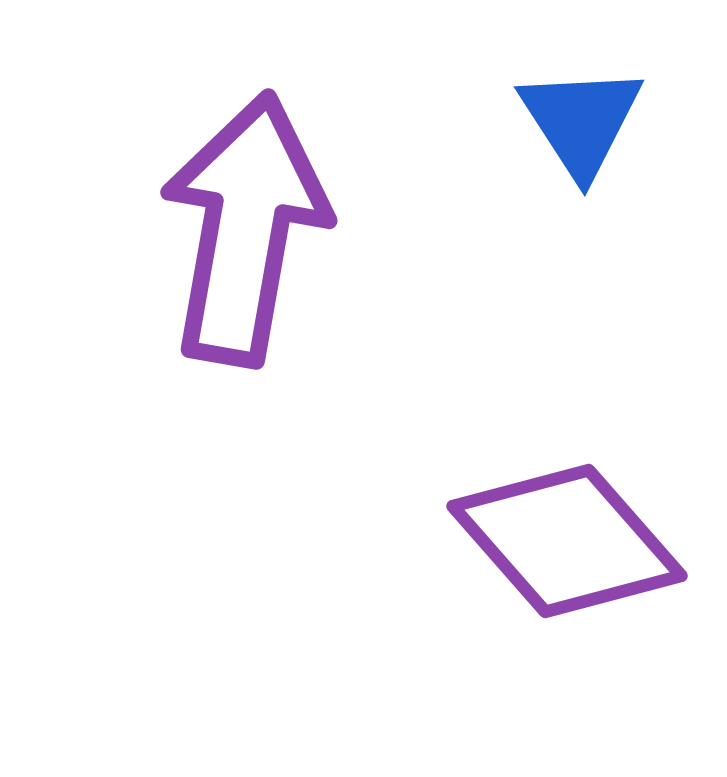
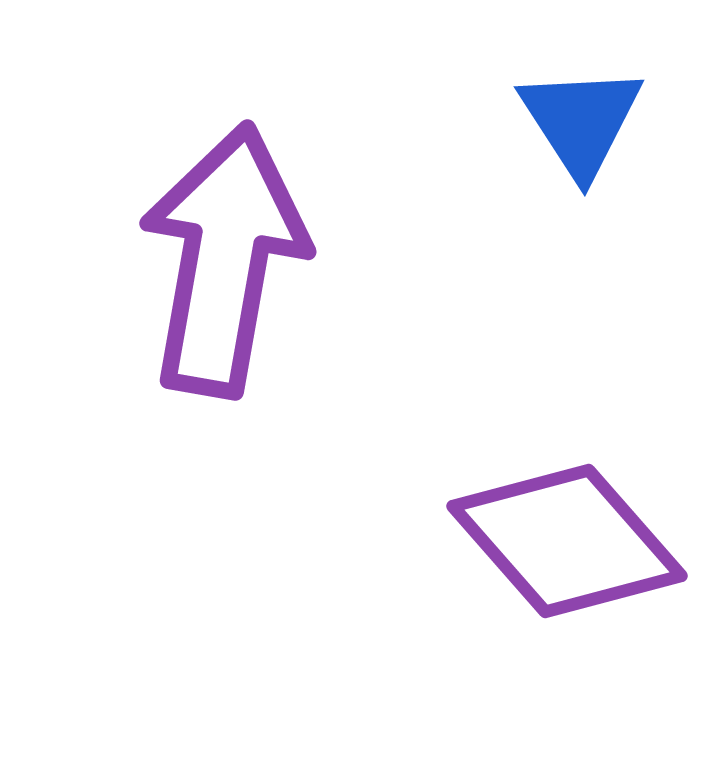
purple arrow: moved 21 px left, 31 px down
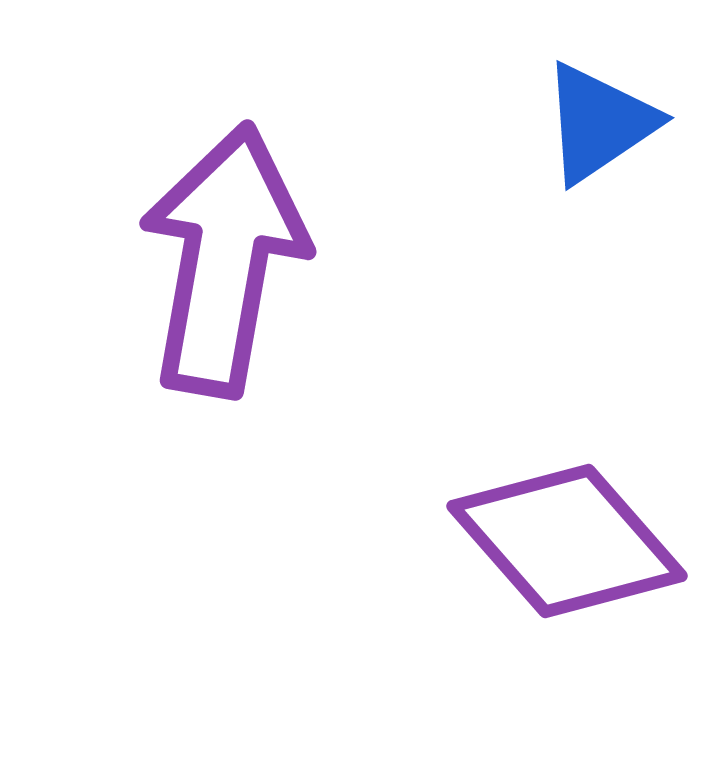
blue triangle: moved 18 px right, 2 px down; rotated 29 degrees clockwise
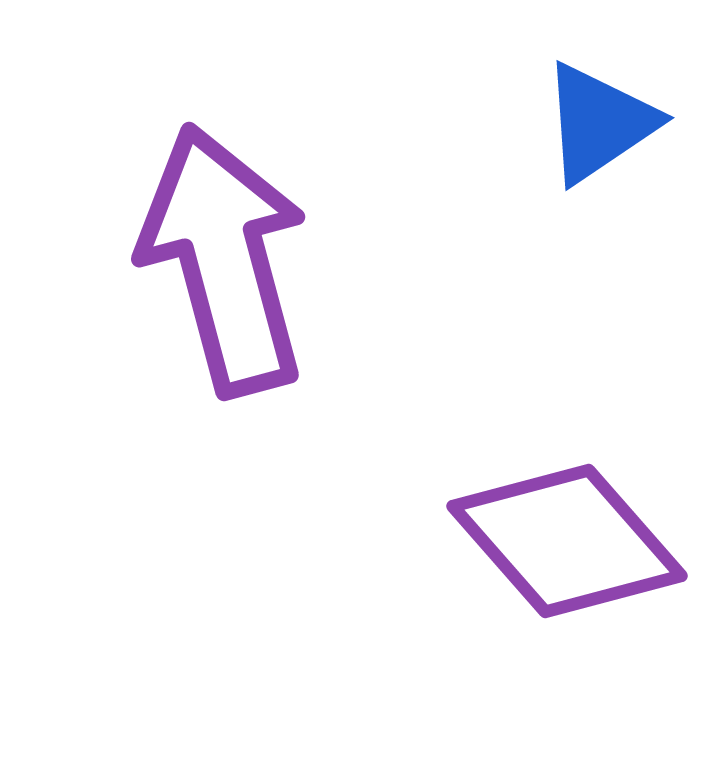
purple arrow: rotated 25 degrees counterclockwise
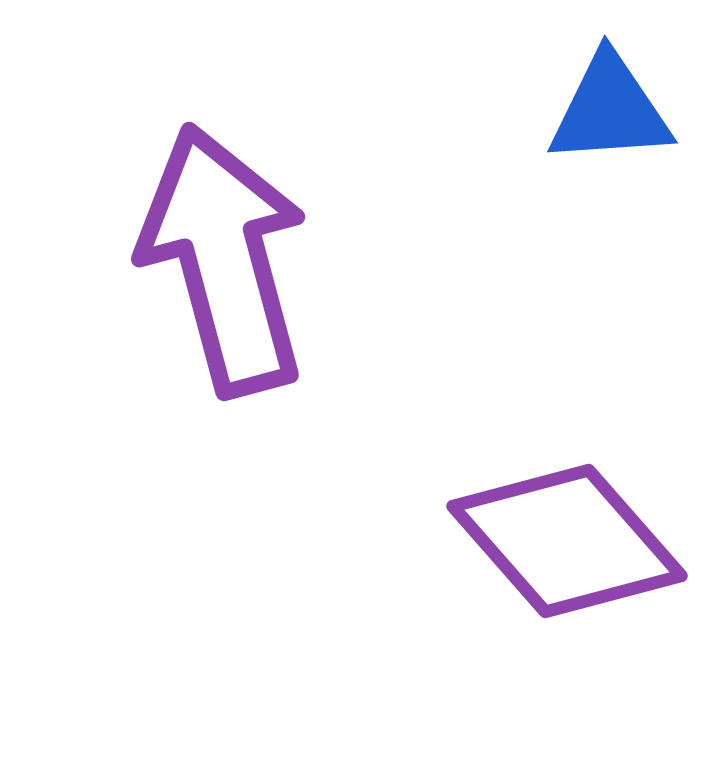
blue triangle: moved 11 px right, 13 px up; rotated 30 degrees clockwise
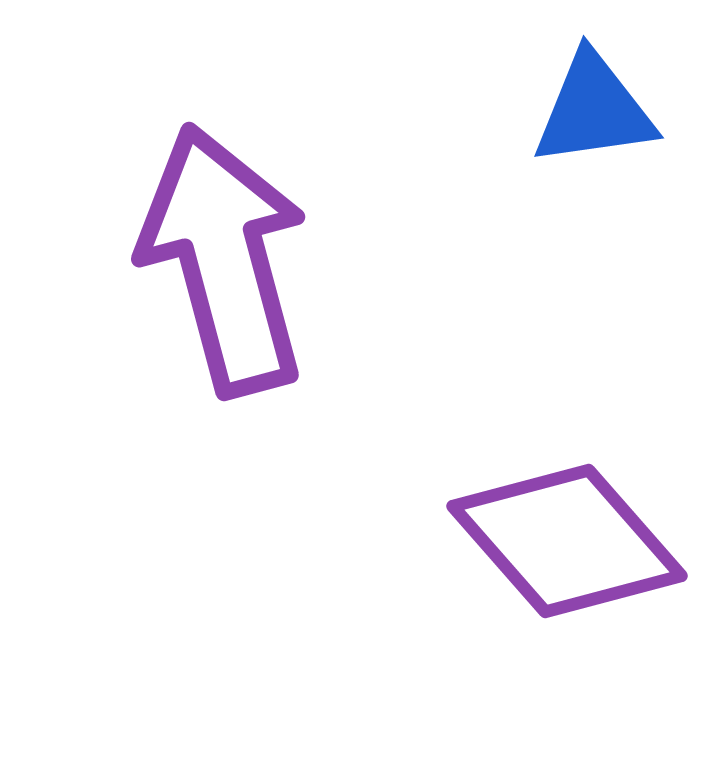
blue triangle: moved 16 px left; rotated 4 degrees counterclockwise
